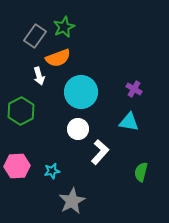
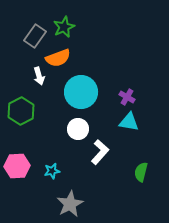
purple cross: moved 7 px left, 8 px down
gray star: moved 2 px left, 3 px down
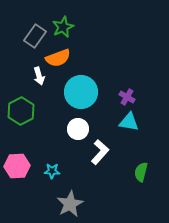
green star: moved 1 px left
cyan star: rotated 14 degrees clockwise
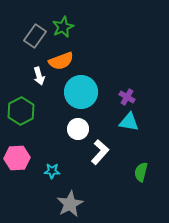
orange semicircle: moved 3 px right, 3 px down
pink hexagon: moved 8 px up
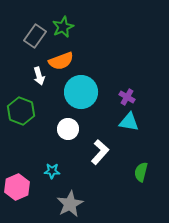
green hexagon: rotated 12 degrees counterclockwise
white circle: moved 10 px left
pink hexagon: moved 29 px down; rotated 20 degrees counterclockwise
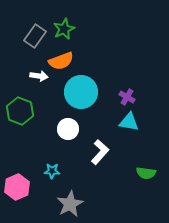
green star: moved 1 px right, 2 px down
white arrow: rotated 66 degrees counterclockwise
green hexagon: moved 1 px left
green semicircle: moved 5 px right, 1 px down; rotated 96 degrees counterclockwise
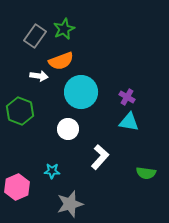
white L-shape: moved 5 px down
gray star: rotated 12 degrees clockwise
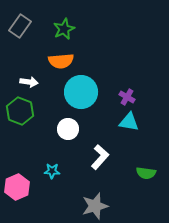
gray rectangle: moved 15 px left, 10 px up
orange semicircle: rotated 15 degrees clockwise
white arrow: moved 10 px left, 6 px down
gray star: moved 25 px right, 2 px down
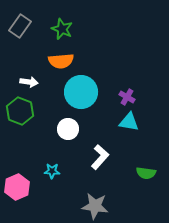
green star: moved 2 px left; rotated 25 degrees counterclockwise
gray star: rotated 24 degrees clockwise
